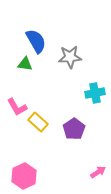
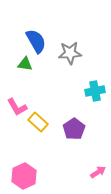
gray star: moved 4 px up
cyan cross: moved 2 px up
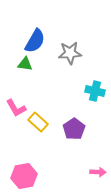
blue semicircle: moved 1 px left; rotated 60 degrees clockwise
cyan cross: rotated 24 degrees clockwise
pink L-shape: moved 1 px left, 1 px down
pink arrow: rotated 35 degrees clockwise
pink hexagon: rotated 15 degrees clockwise
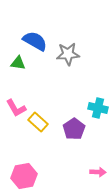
blue semicircle: rotated 90 degrees counterclockwise
gray star: moved 2 px left, 1 px down
green triangle: moved 7 px left, 1 px up
cyan cross: moved 3 px right, 17 px down
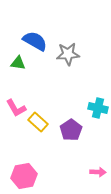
purple pentagon: moved 3 px left, 1 px down
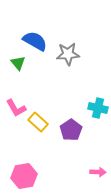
green triangle: rotated 42 degrees clockwise
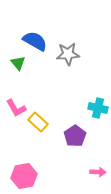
purple pentagon: moved 4 px right, 6 px down
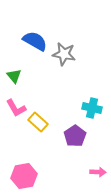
gray star: moved 4 px left; rotated 15 degrees clockwise
green triangle: moved 4 px left, 13 px down
cyan cross: moved 6 px left
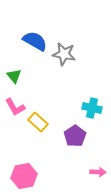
pink L-shape: moved 1 px left, 1 px up
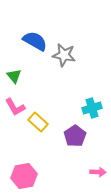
gray star: moved 1 px down
cyan cross: rotated 30 degrees counterclockwise
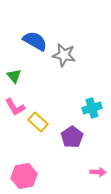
purple pentagon: moved 3 px left, 1 px down
